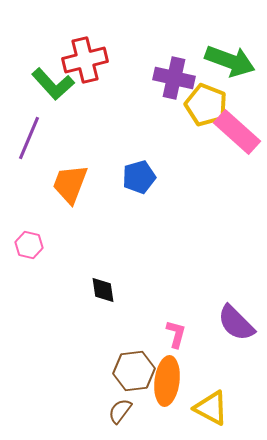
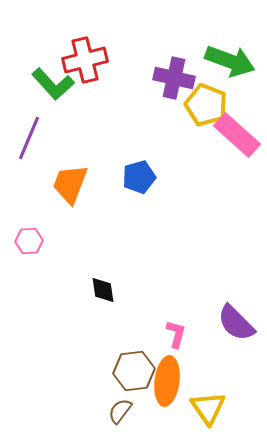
pink rectangle: moved 3 px down
pink hexagon: moved 4 px up; rotated 16 degrees counterclockwise
yellow triangle: moved 3 px left; rotated 27 degrees clockwise
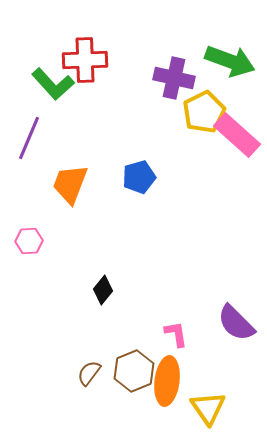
red cross: rotated 12 degrees clockwise
yellow pentagon: moved 2 px left, 7 px down; rotated 24 degrees clockwise
black diamond: rotated 48 degrees clockwise
pink L-shape: rotated 24 degrees counterclockwise
brown hexagon: rotated 15 degrees counterclockwise
brown semicircle: moved 31 px left, 38 px up
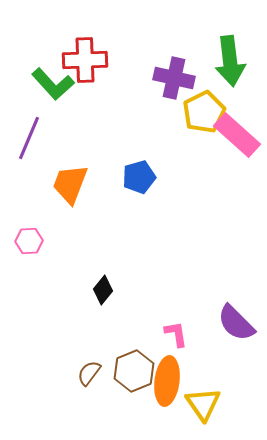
green arrow: rotated 63 degrees clockwise
yellow triangle: moved 5 px left, 4 px up
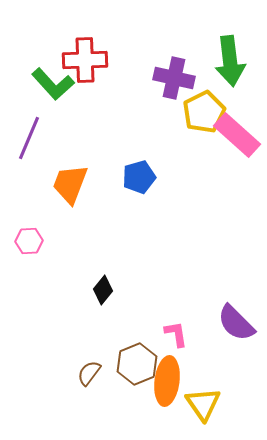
brown hexagon: moved 3 px right, 7 px up
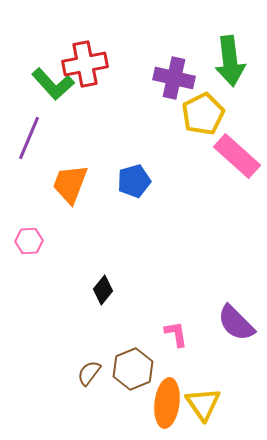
red cross: moved 4 px down; rotated 9 degrees counterclockwise
yellow pentagon: moved 1 px left, 2 px down
pink rectangle: moved 21 px down
blue pentagon: moved 5 px left, 4 px down
brown hexagon: moved 4 px left, 5 px down
orange ellipse: moved 22 px down
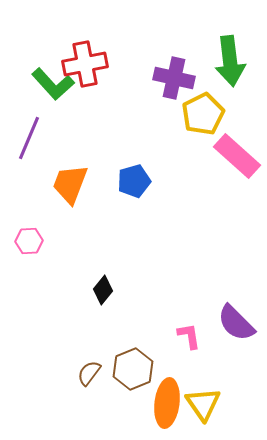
pink L-shape: moved 13 px right, 2 px down
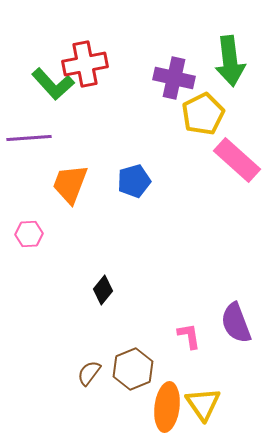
purple line: rotated 63 degrees clockwise
pink rectangle: moved 4 px down
pink hexagon: moved 7 px up
purple semicircle: rotated 24 degrees clockwise
orange ellipse: moved 4 px down
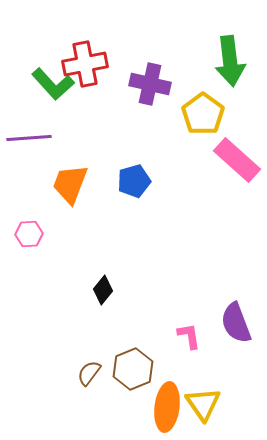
purple cross: moved 24 px left, 6 px down
yellow pentagon: rotated 9 degrees counterclockwise
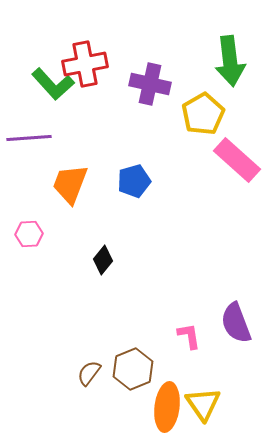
yellow pentagon: rotated 6 degrees clockwise
black diamond: moved 30 px up
